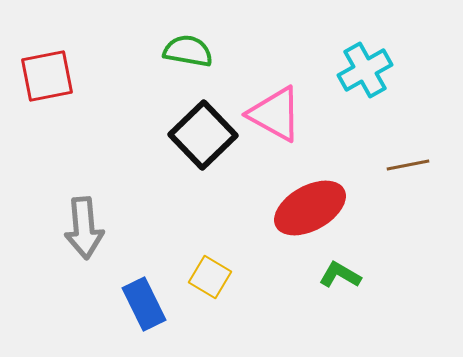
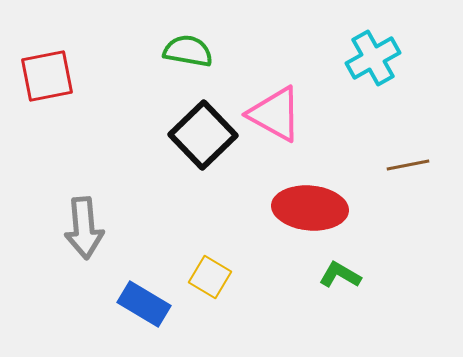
cyan cross: moved 8 px right, 12 px up
red ellipse: rotated 34 degrees clockwise
blue rectangle: rotated 33 degrees counterclockwise
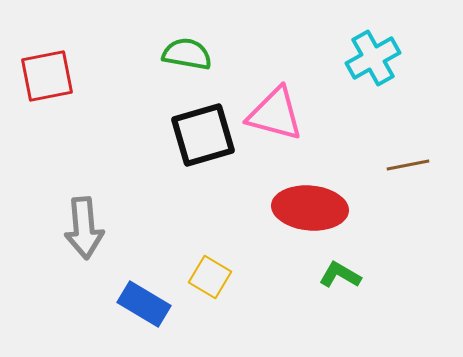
green semicircle: moved 1 px left, 3 px down
pink triangle: rotated 14 degrees counterclockwise
black square: rotated 28 degrees clockwise
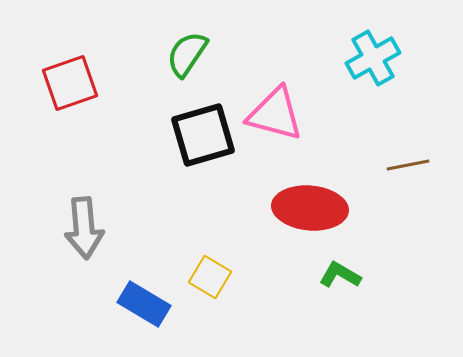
green semicircle: rotated 66 degrees counterclockwise
red square: moved 23 px right, 7 px down; rotated 8 degrees counterclockwise
